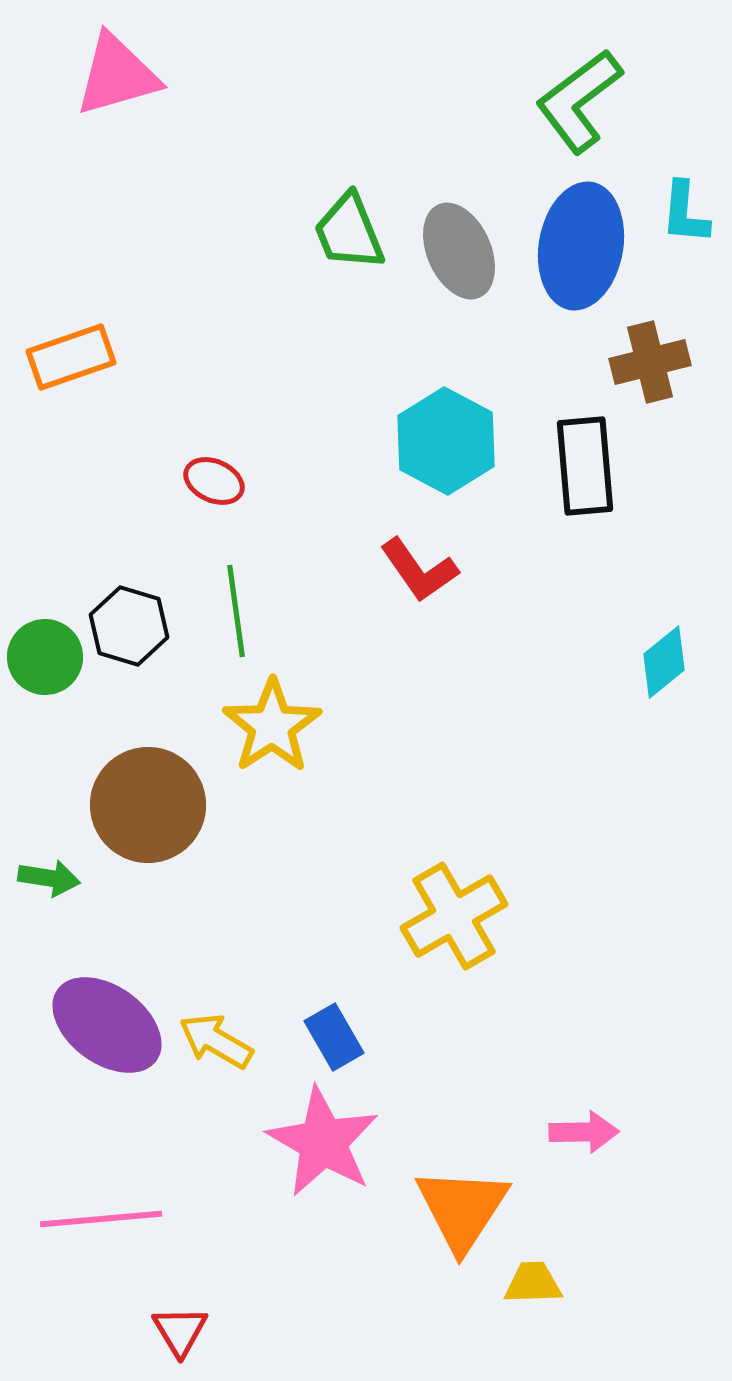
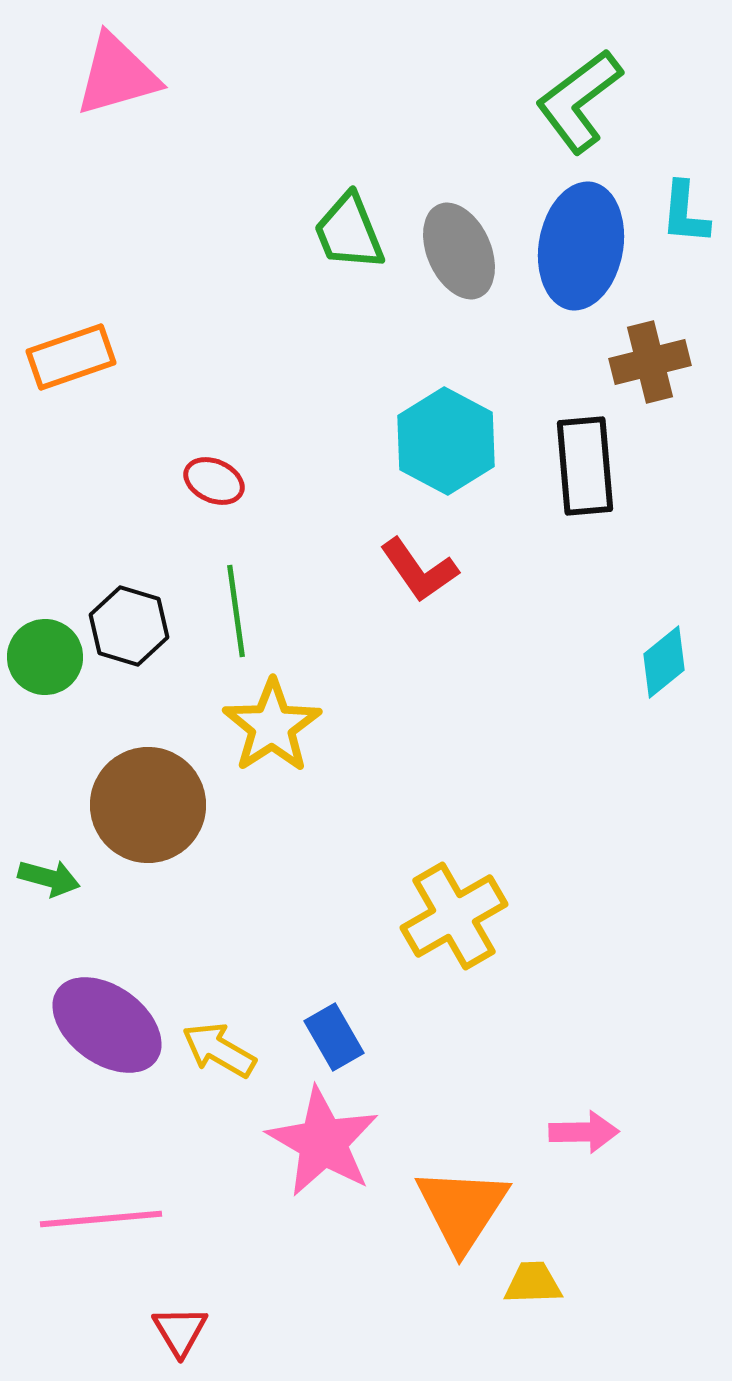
green arrow: rotated 6 degrees clockwise
yellow arrow: moved 3 px right, 9 px down
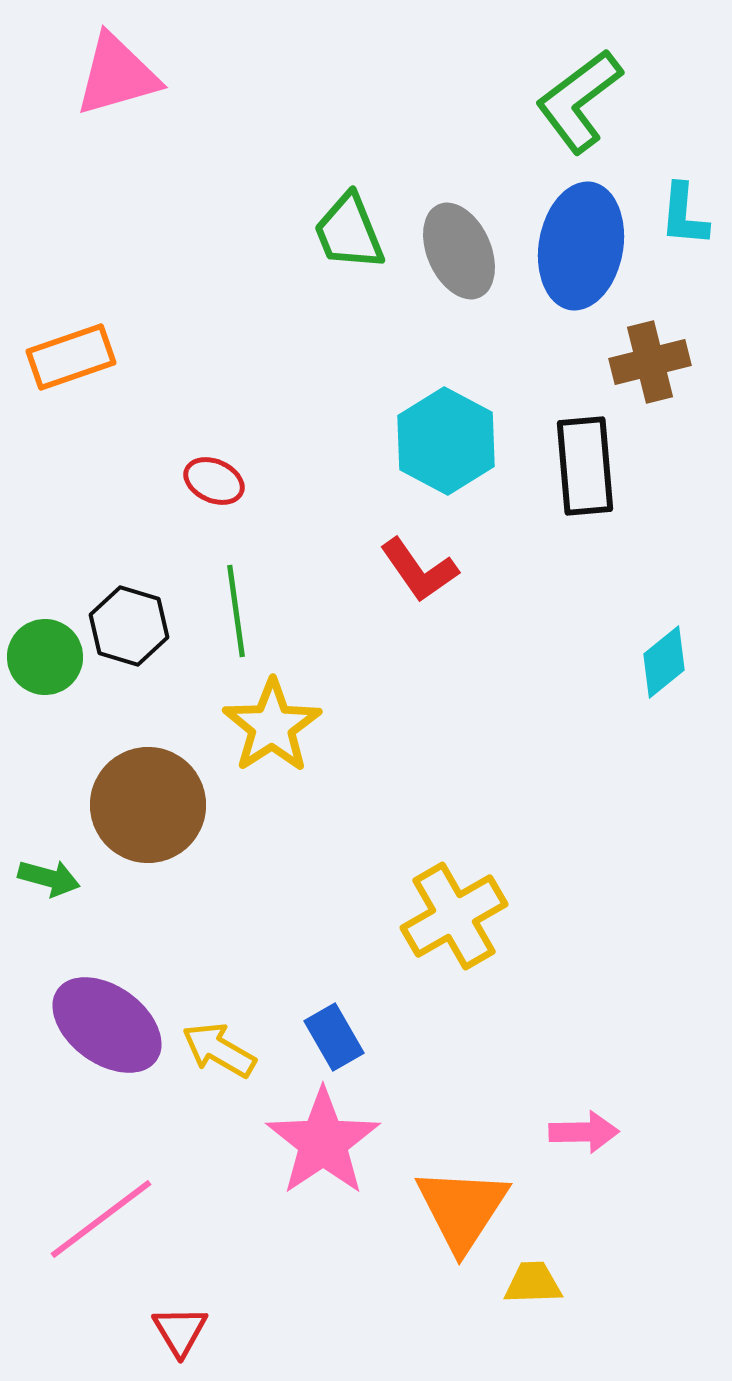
cyan L-shape: moved 1 px left, 2 px down
pink star: rotated 8 degrees clockwise
pink line: rotated 32 degrees counterclockwise
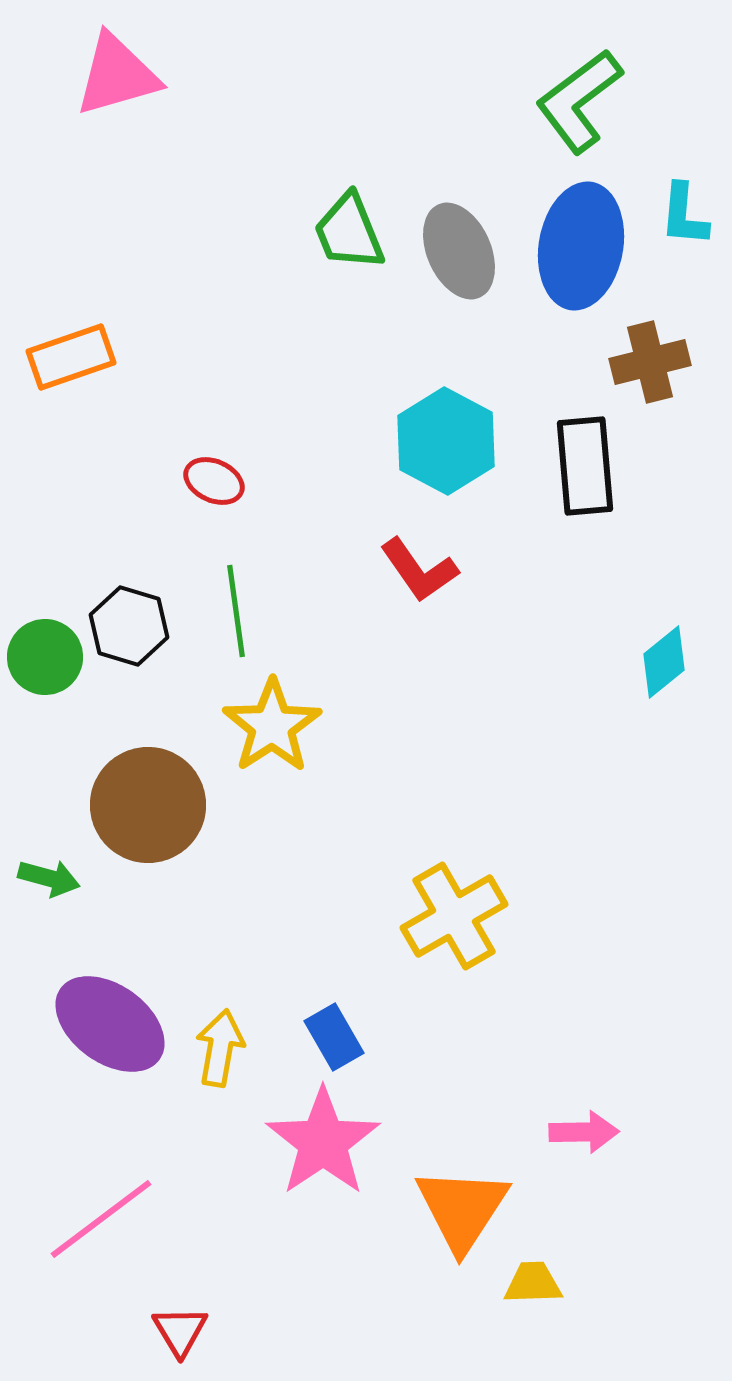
purple ellipse: moved 3 px right, 1 px up
yellow arrow: moved 1 px right, 2 px up; rotated 70 degrees clockwise
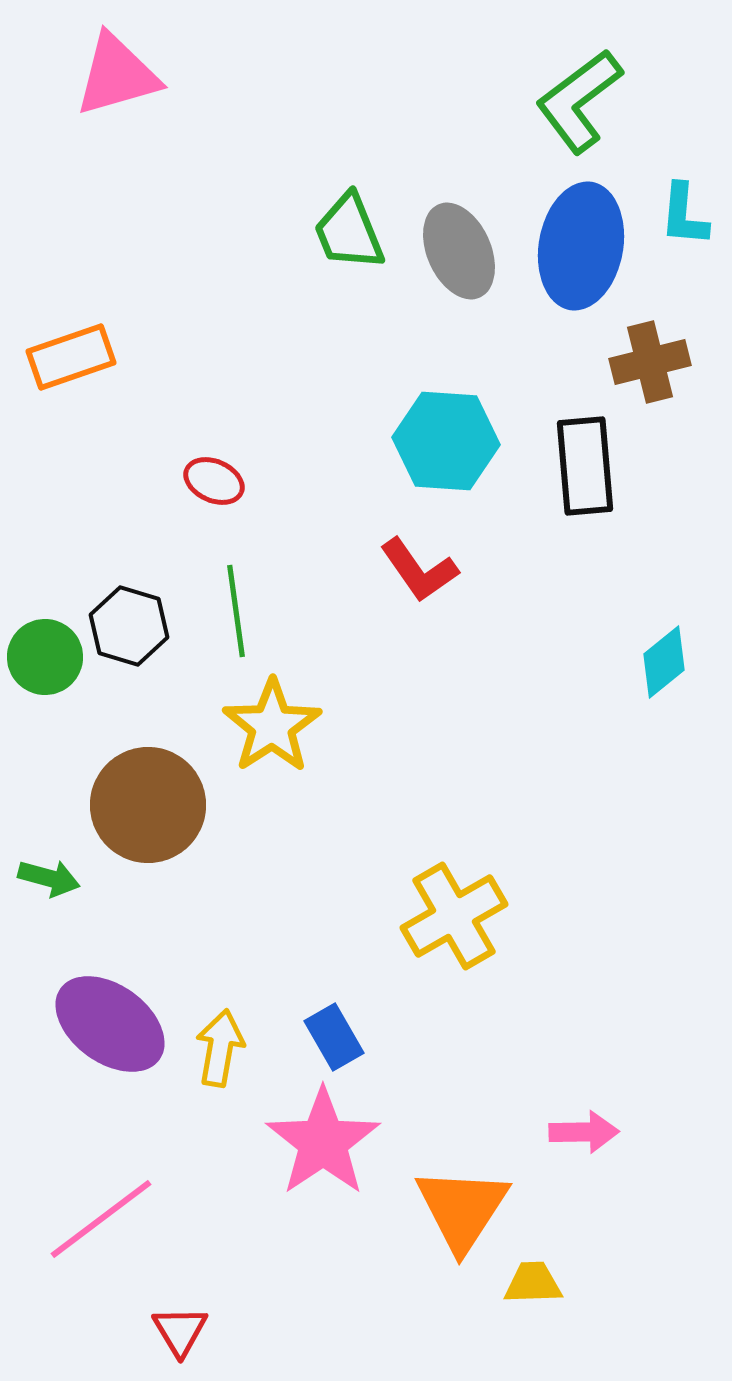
cyan hexagon: rotated 24 degrees counterclockwise
